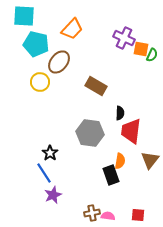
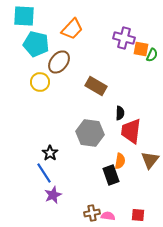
purple cross: rotated 10 degrees counterclockwise
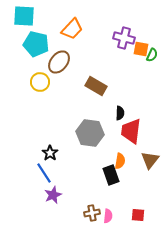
pink semicircle: rotated 88 degrees clockwise
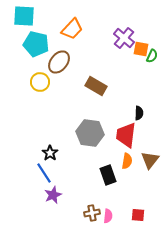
purple cross: rotated 25 degrees clockwise
green semicircle: moved 1 px down
black semicircle: moved 19 px right
red trapezoid: moved 5 px left, 4 px down
orange semicircle: moved 7 px right
black rectangle: moved 3 px left
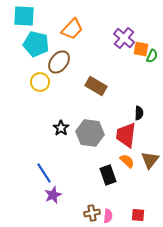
black star: moved 11 px right, 25 px up
orange semicircle: rotated 56 degrees counterclockwise
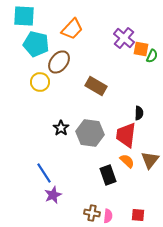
brown cross: rotated 21 degrees clockwise
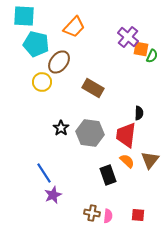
orange trapezoid: moved 2 px right, 2 px up
purple cross: moved 4 px right, 1 px up
yellow circle: moved 2 px right
brown rectangle: moved 3 px left, 2 px down
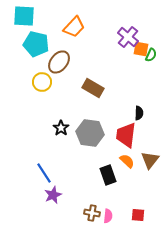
green semicircle: moved 1 px left, 1 px up
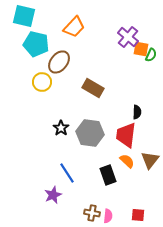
cyan square: rotated 10 degrees clockwise
black semicircle: moved 2 px left, 1 px up
blue line: moved 23 px right
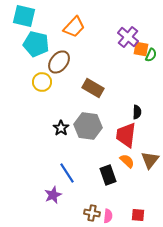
gray hexagon: moved 2 px left, 7 px up
